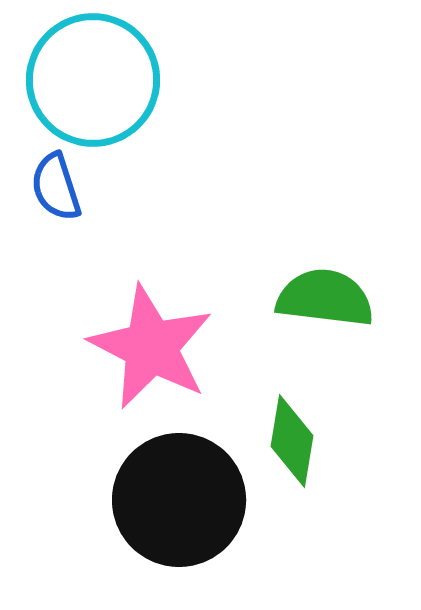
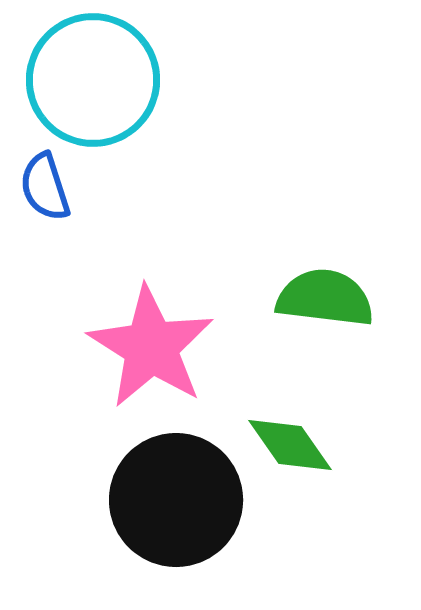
blue semicircle: moved 11 px left
pink star: rotated 5 degrees clockwise
green diamond: moved 2 px left, 4 px down; rotated 44 degrees counterclockwise
black circle: moved 3 px left
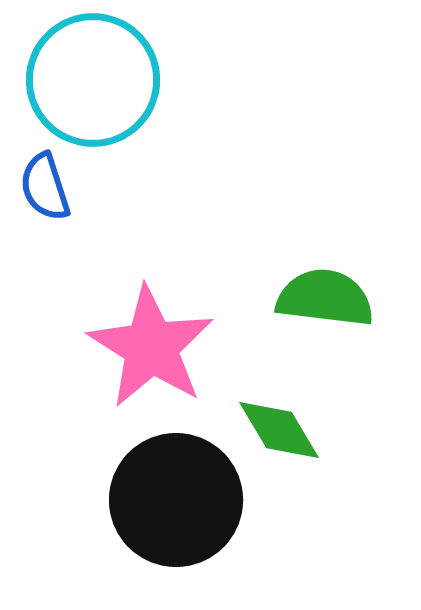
green diamond: moved 11 px left, 15 px up; rotated 4 degrees clockwise
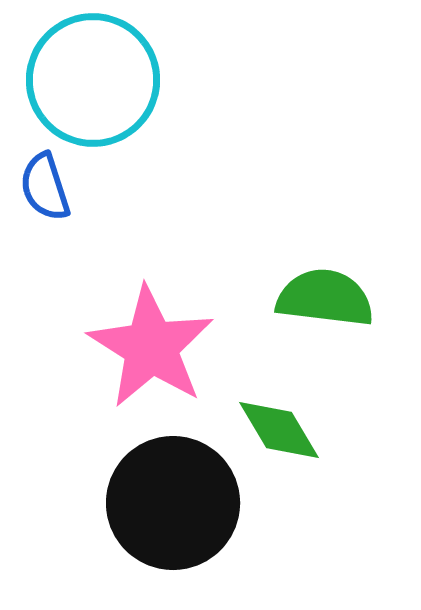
black circle: moved 3 px left, 3 px down
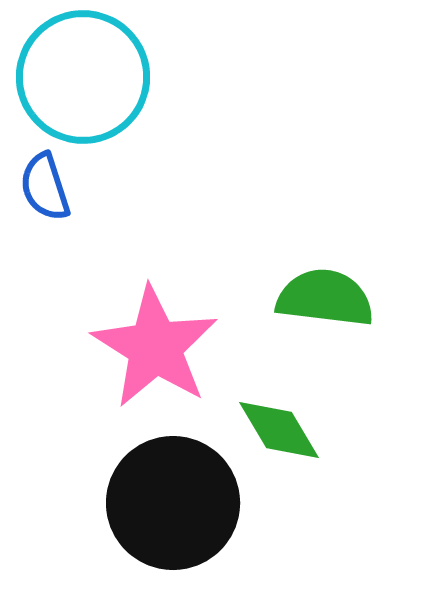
cyan circle: moved 10 px left, 3 px up
pink star: moved 4 px right
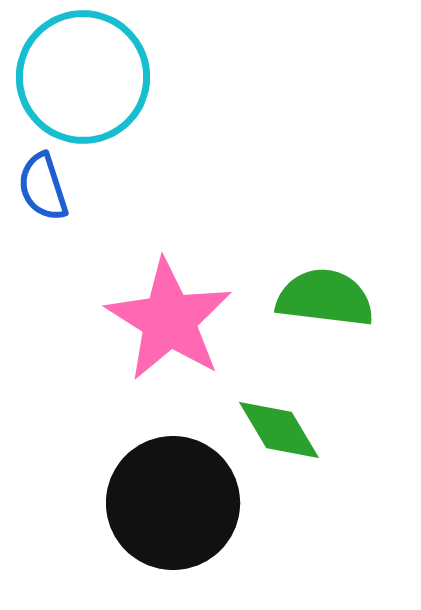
blue semicircle: moved 2 px left
pink star: moved 14 px right, 27 px up
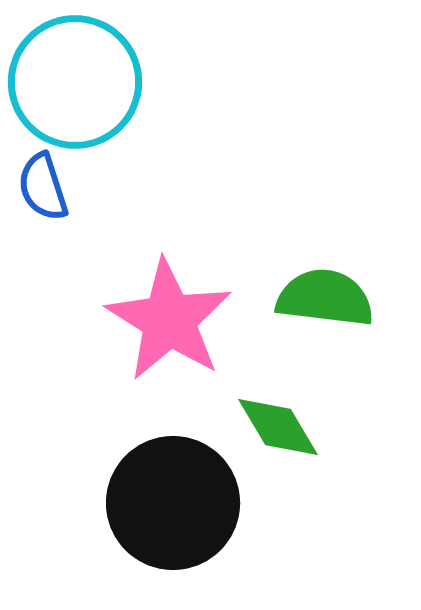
cyan circle: moved 8 px left, 5 px down
green diamond: moved 1 px left, 3 px up
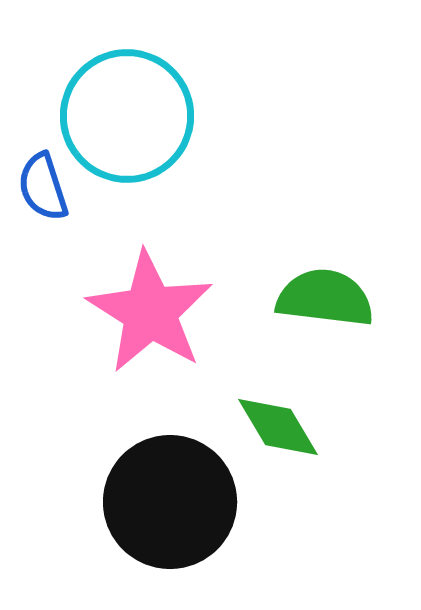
cyan circle: moved 52 px right, 34 px down
pink star: moved 19 px left, 8 px up
black circle: moved 3 px left, 1 px up
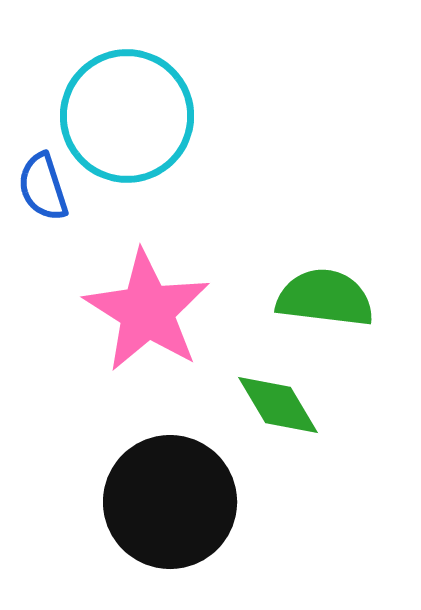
pink star: moved 3 px left, 1 px up
green diamond: moved 22 px up
